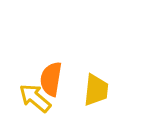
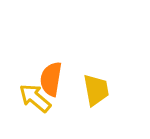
yellow trapezoid: rotated 16 degrees counterclockwise
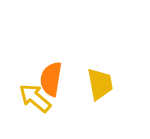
yellow trapezoid: moved 4 px right, 6 px up
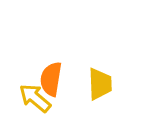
yellow trapezoid: rotated 8 degrees clockwise
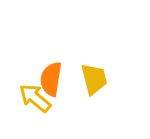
yellow trapezoid: moved 6 px left, 5 px up; rotated 12 degrees counterclockwise
